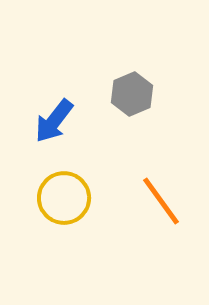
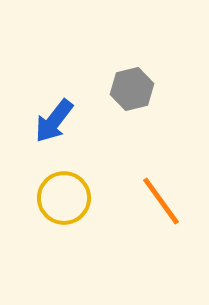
gray hexagon: moved 5 px up; rotated 9 degrees clockwise
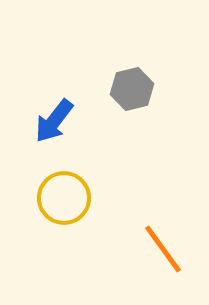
orange line: moved 2 px right, 48 px down
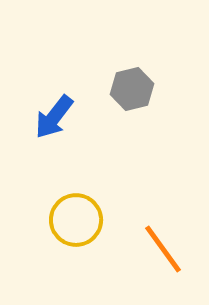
blue arrow: moved 4 px up
yellow circle: moved 12 px right, 22 px down
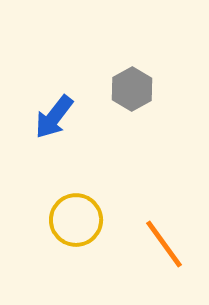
gray hexagon: rotated 15 degrees counterclockwise
orange line: moved 1 px right, 5 px up
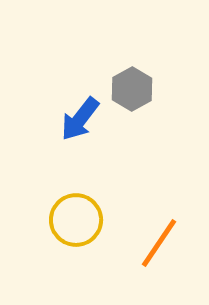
blue arrow: moved 26 px right, 2 px down
orange line: moved 5 px left, 1 px up; rotated 70 degrees clockwise
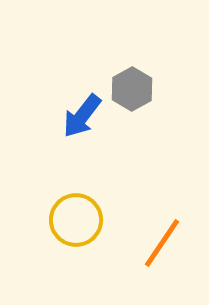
blue arrow: moved 2 px right, 3 px up
orange line: moved 3 px right
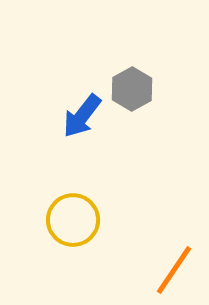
yellow circle: moved 3 px left
orange line: moved 12 px right, 27 px down
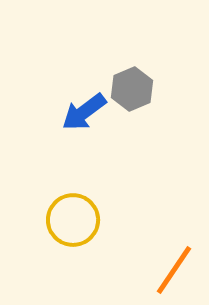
gray hexagon: rotated 6 degrees clockwise
blue arrow: moved 2 px right, 4 px up; rotated 15 degrees clockwise
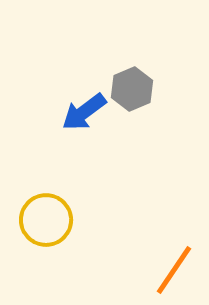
yellow circle: moved 27 px left
